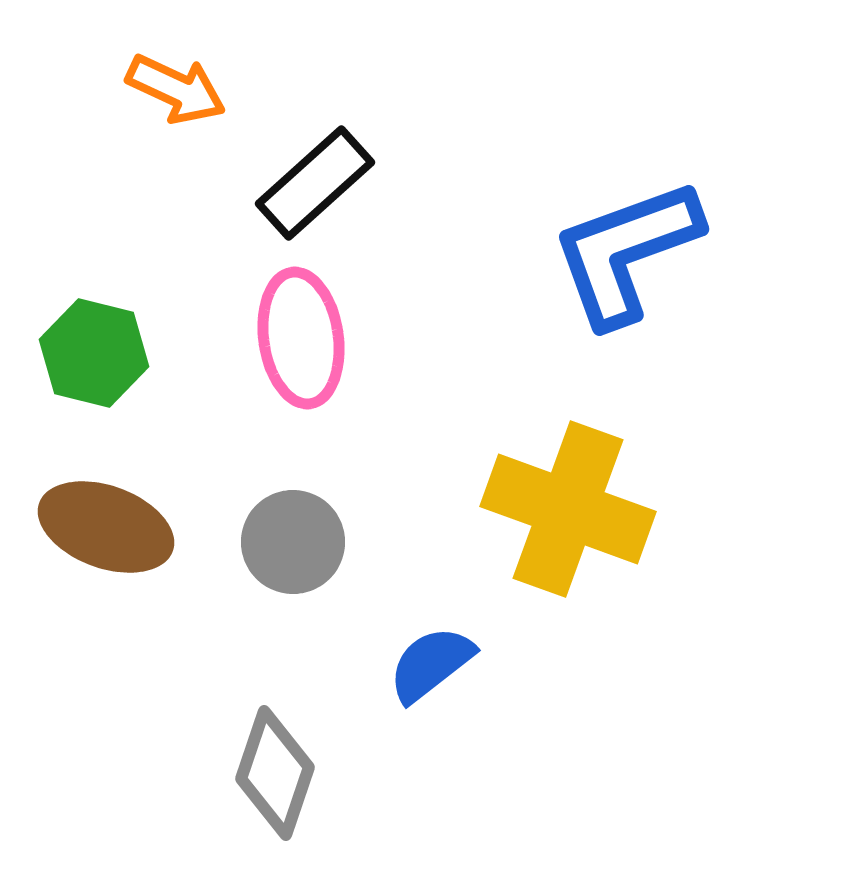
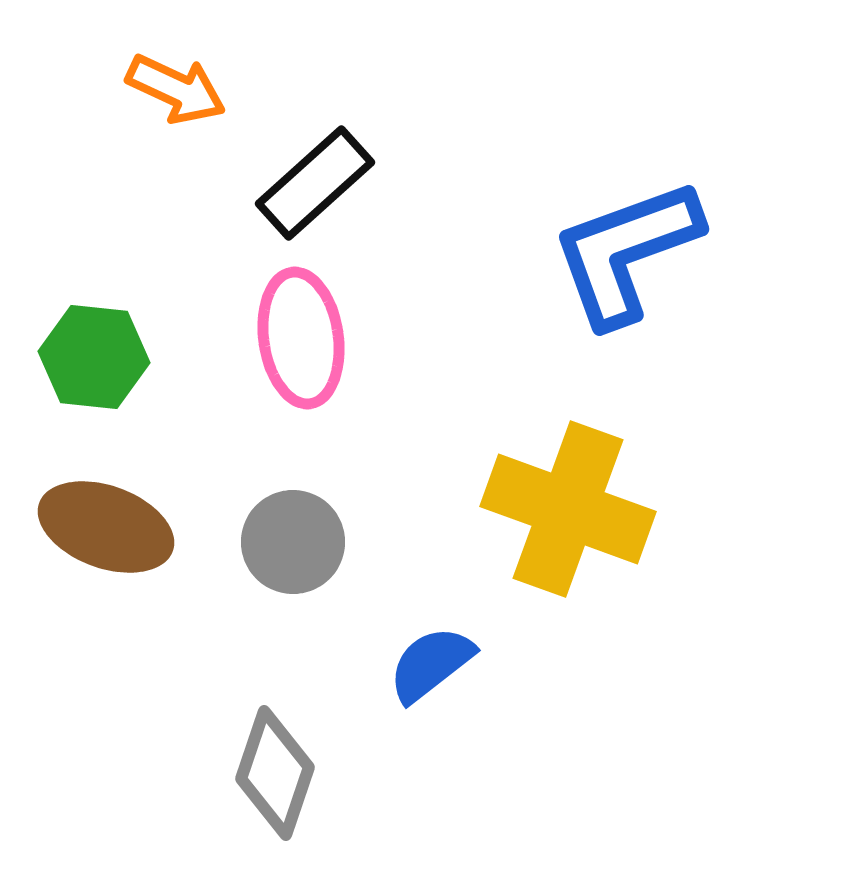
green hexagon: moved 4 px down; rotated 8 degrees counterclockwise
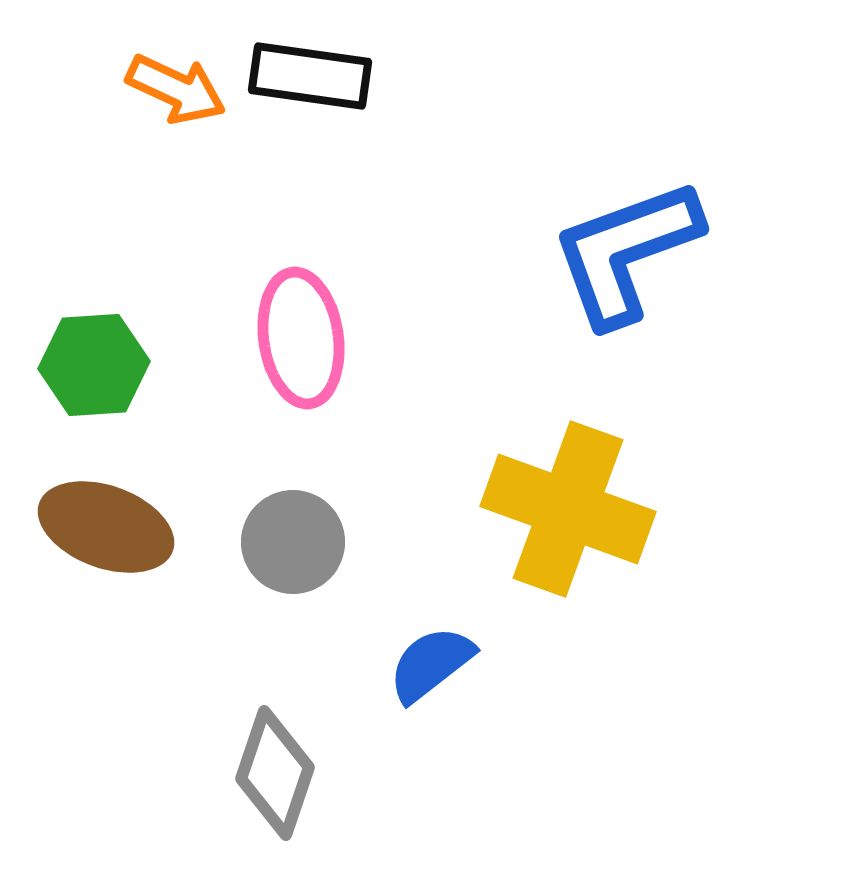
black rectangle: moved 5 px left, 107 px up; rotated 50 degrees clockwise
green hexagon: moved 8 px down; rotated 10 degrees counterclockwise
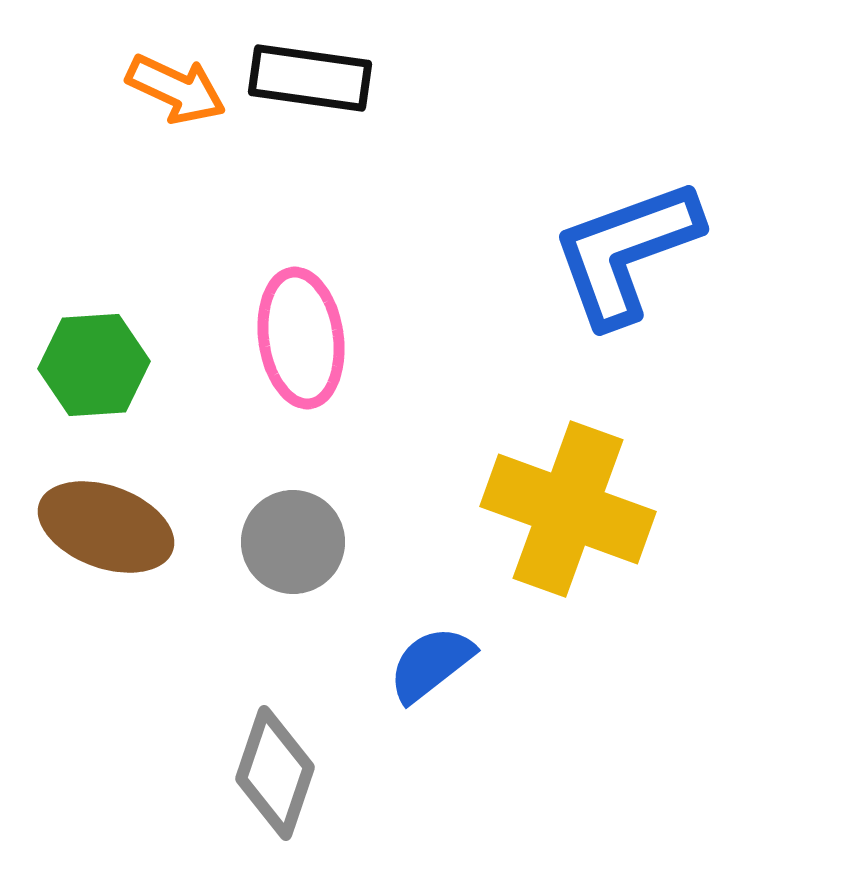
black rectangle: moved 2 px down
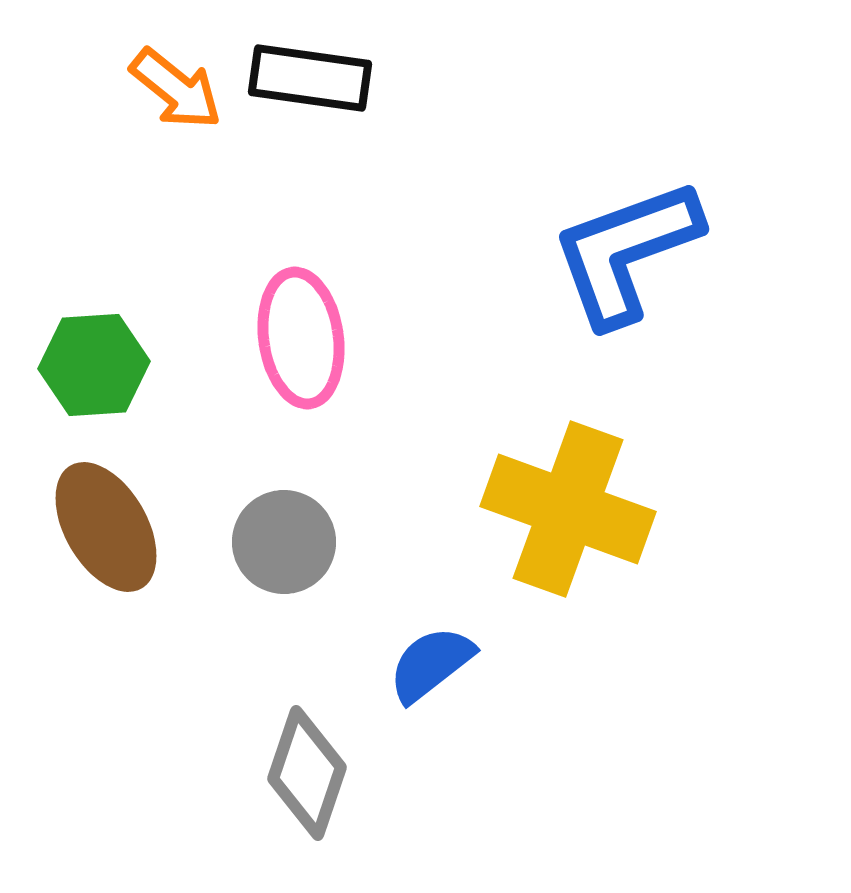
orange arrow: rotated 14 degrees clockwise
brown ellipse: rotated 40 degrees clockwise
gray circle: moved 9 px left
gray diamond: moved 32 px right
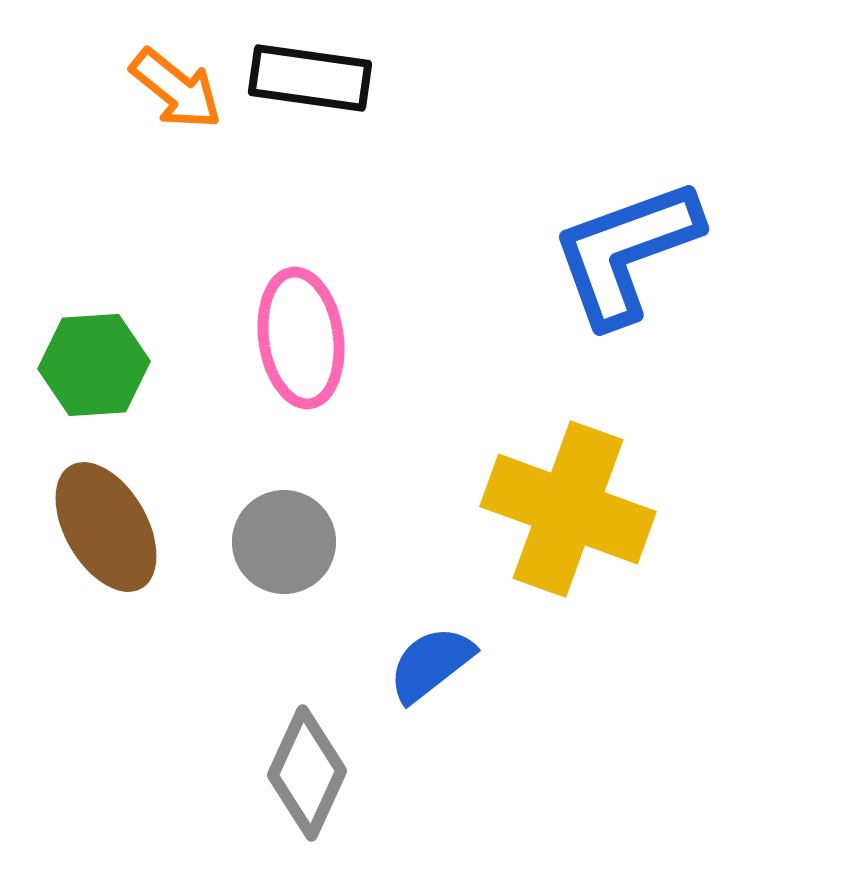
gray diamond: rotated 6 degrees clockwise
